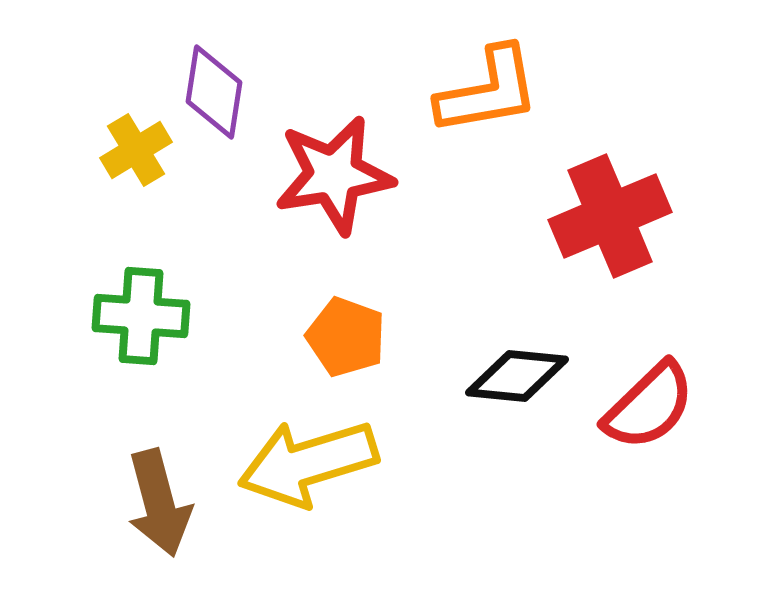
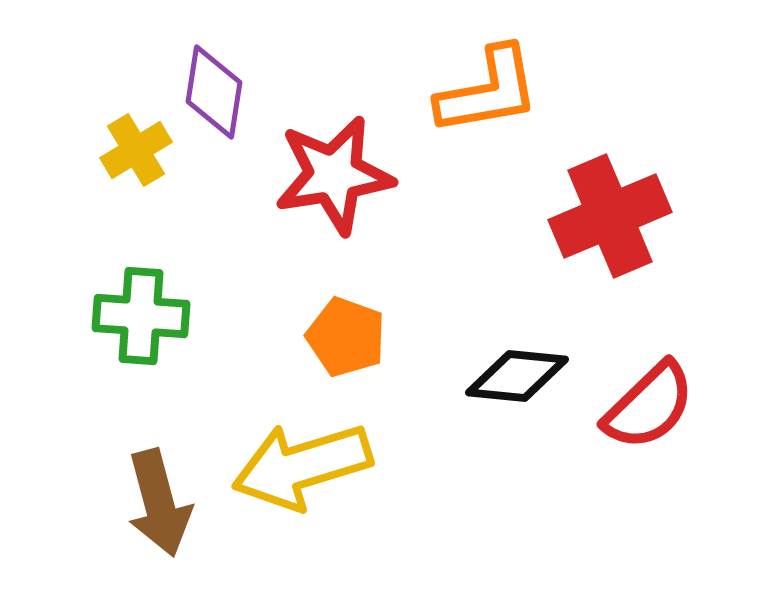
yellow arrow: moved 6 px left, 3 px down
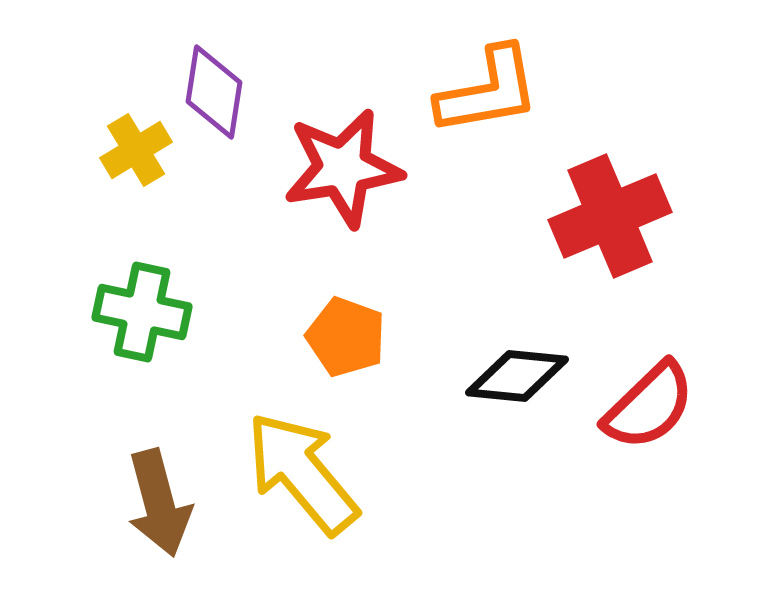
red star: moved 9 px right, 7 px up
green cross: moved 1 px right, 4 px up; rotated 8 degrees clockwise
yellow arrow: moved 7 px down; rotated 67 degrees clockwise
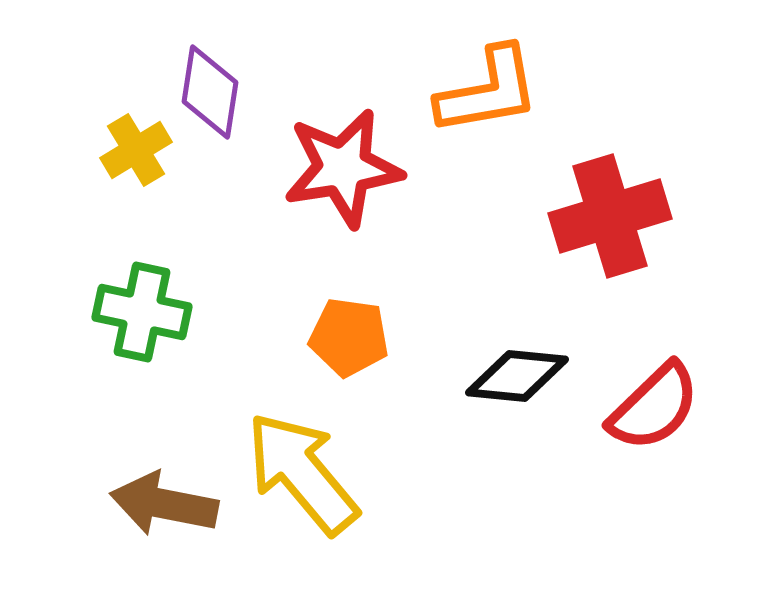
purple diamond: moved 4 px left
red cross: rotated 6 degrees clockwise
orange pentagon: moved 3 px right; rotated 12 degrees counterclockwise
red semicircle: moved 5 px right, 1 px down
brown arrow: moved 5 px right, 1 px down; rotated 116 degrees clockwise
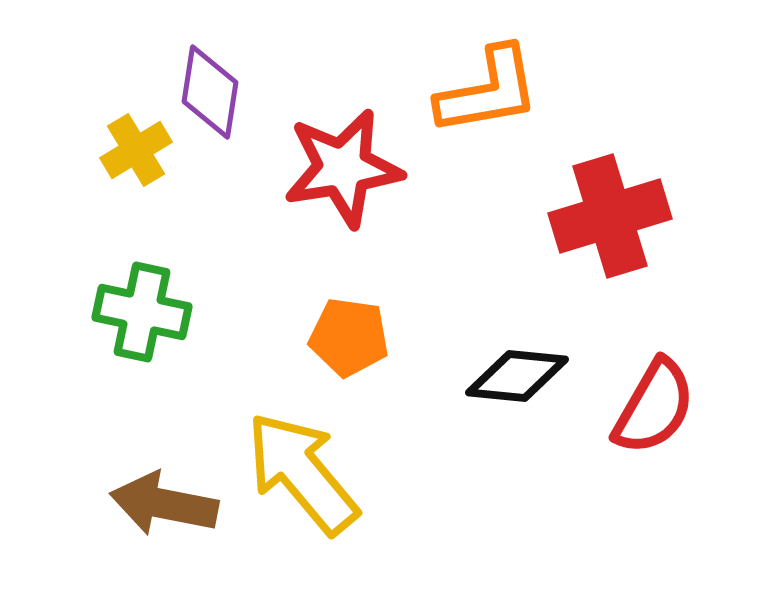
red semicircle: rotated 16 degrees counterclockwise
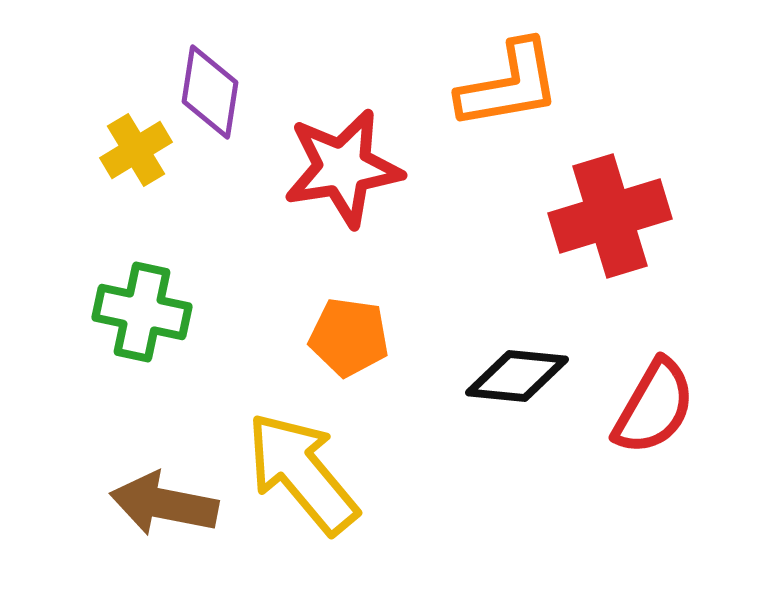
orange L-shape: moved 21 px right, 6 px up
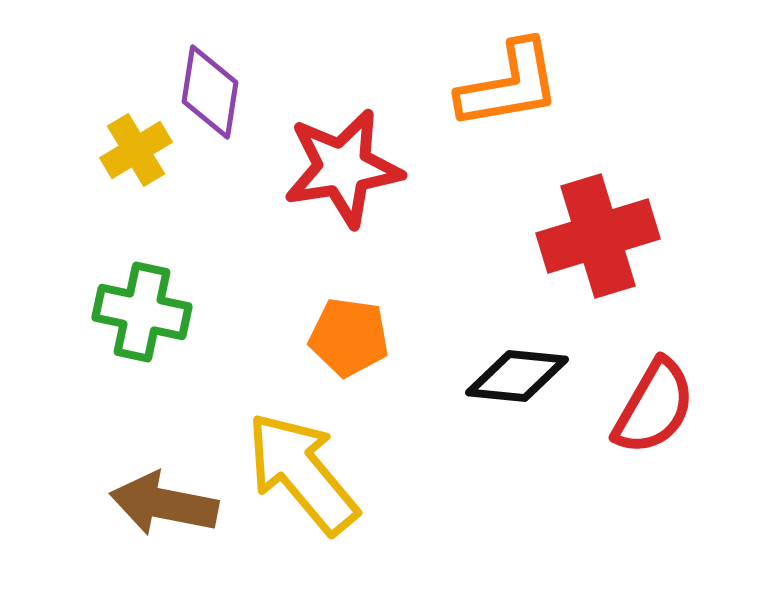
red cross: moved 12 px left, 20 px down
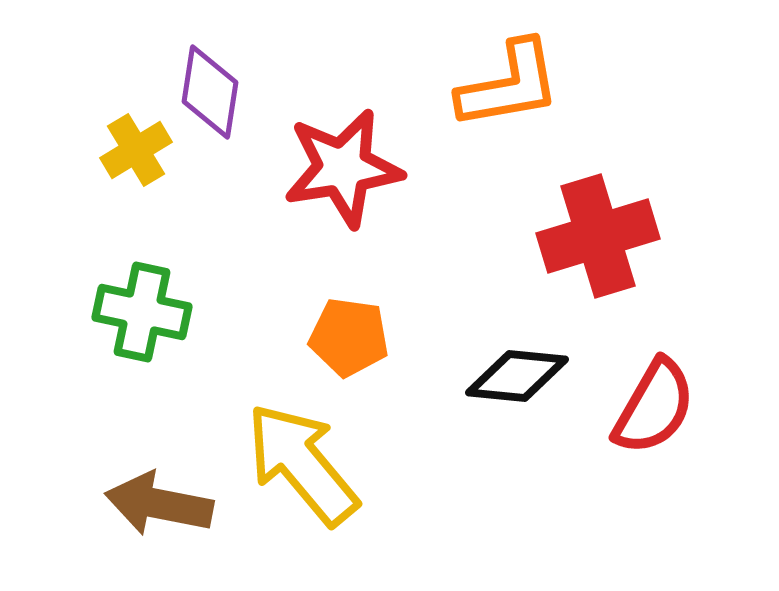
yellow arrow: moved 9 px up
brown arrow: moved 5 px left
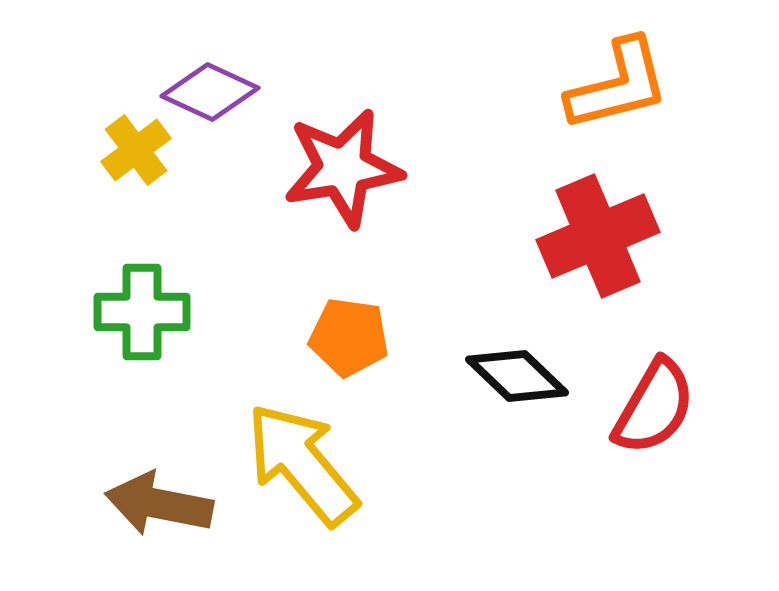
orange L-shape: moved 109 px right; rotated 4 degrees counterclockwise
purple diamond: rotated 74 degrees counterclockwise
yellow cross: rotated 6 degrees counterclockwise
red cross: rotated 6 degrees counterclockwise
green cross: rotated 12 degrees counterclockwise
black diamond: rotated 38 degrees clockwise
